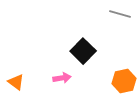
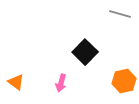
black square: moved 2 px right, 1 px down
pink arrow: moved 1 px left, 5 px down; rotated 114 degrees clockwise
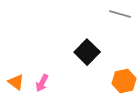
black square: moved 2 px right
pink arrow: moved 19 px left; rotated 12 degrees clockwise
